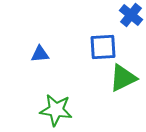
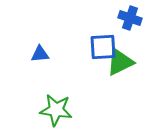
blue cross: moved 1 px left, 3 px down; rotated 20 degrees counterclockwise
green triangle: moved 3 px left, 16 px up
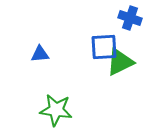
blue square: moved 1 px right
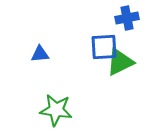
blue cross: moved 3 px left; rotated 30 degrees counterclockwise
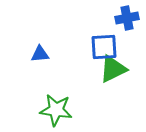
green triangle: moved 7 px left, 7 px down
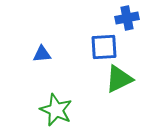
blue triangle: moved 2 px right
green triangle: moved 6 px right, 10 px down
green star: rotated 16 degrees clockwise
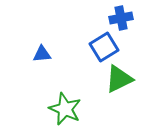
blue cross: moved 6 px left
blue square: rotated 28 degrees counterclockwise
green star: moved 9 px right, 1 px up
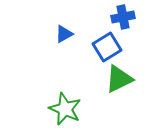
blue cross: moved 2 px right, 1 px up
blue square: moved 3 px right
blue triangle: moved 22 px right, 20 px up; rotated 24 degrees counterclockwise
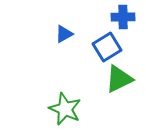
blue cross: rotated 10 degrees clockwise
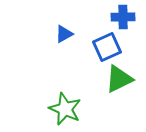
blue square: rotated 8 degrees clockwise
